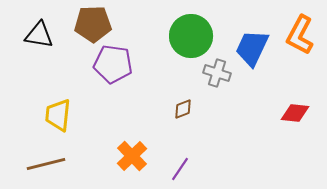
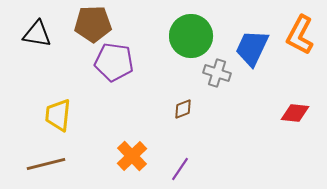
black triangle: moved 2 px left, 1 px up
purple pentagon: moved 1 px right, 2 px up
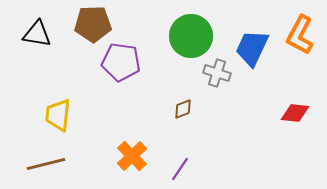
purple pentagon: moved 7 px right
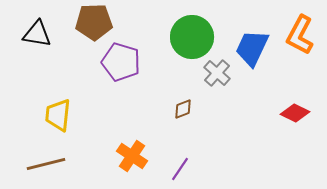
brown pentagon: moved 1 px right, 2 px up
green circle: moved 1 px right, 1 px down
purple pentagon: rotated 9 degrees clockwise
gray cross: rotated 24 degrees clockwise
red diamond: rotated 20 degrees clockwise
orange cross: rotated 12 degrees counterclockwise
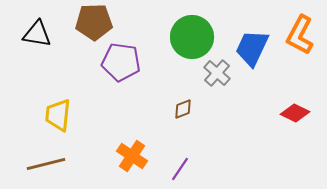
purple pentagon: rotated 9 degrees counterclockwise
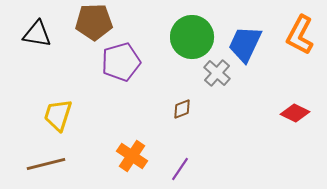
blue trapezoid: moved 7 px left, 4 px up
purple pentagon: rotated 24 degrees counterclockwise
brown diamond: moved 1 px left
yellow trapezoid: rotated 12 degrees clockwise
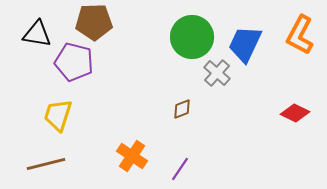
purple pentagon: moved 47 px left; rotated 30 degrees clockwise
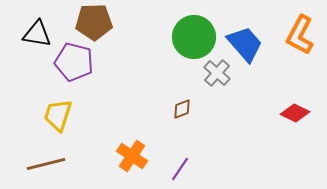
green circle: moved 2 px right
blue trapezoid: rotated 114 degrees clockwise
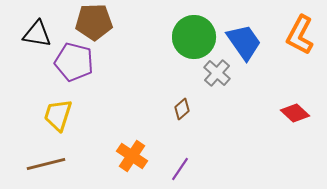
blue trapezoid: moved 1 px left, 2 px up; rotated 6 degrees clockwise
brown diamond: rotated 20 degrees counterclockwise
red diamond: rotated 16 degrees clockwise
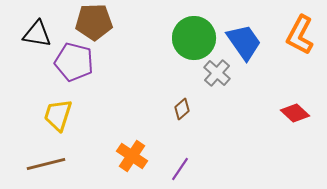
green circle: moved 1 px down
